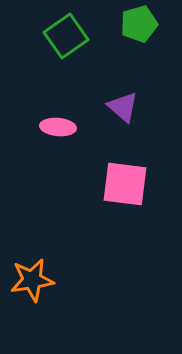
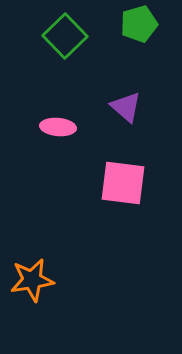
green square: moved 1 px left; rotated 9 degrees counterclockwise
purple triangle: moved 3 px right
pink square: moved 2 px left, 1 px up
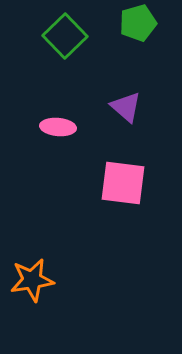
green pentagon: moved 1 px left, 1 px up
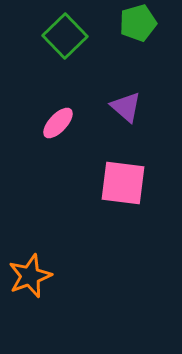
pink ellipse: moved 4 px up; rotated 52 degrees counterclockwise
orange star: moved 2 px left, 4 px up; rotated 12 degrees counterclockwise
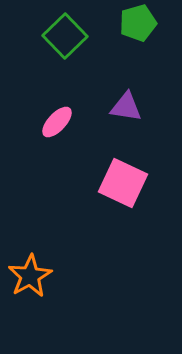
purple triangle: rotated 32 degrees counterclockwise
pink ellipse: moved 1 px left, 1 px up
pink square: rotated 18 degrees clockwise
orange star: rotated 9 degrees counterclockwise
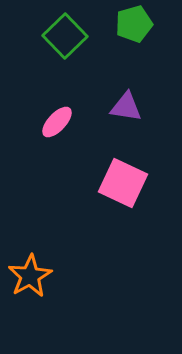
green pentagon: moved 4 px left, 1 px down
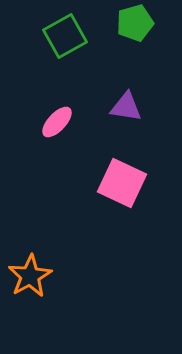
green pentagon: moved 1 px right, 1 px up
green square: rotated 15 degrees clockwise
pink square: moved 1 px left
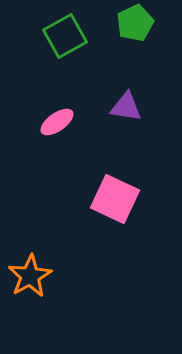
green pentagon: rotated 9 degrees counterclockwise
pink ellipse: rotated 12 degrees clockwise
pink square: moved 7 px left, 16 px down
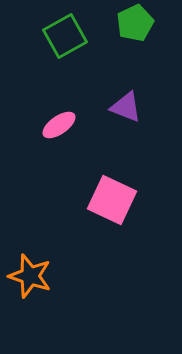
purple triangle: rotated 12 degrees clockwise
pink ellipse: moved 2 px right, 3 px down
pink square: moved 3 px left, 1 px down
orange star: rotated 24 degrees counterclockwise
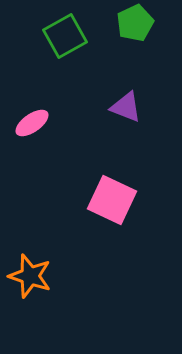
pink ellipse: moved 27 px left, 2 px up
